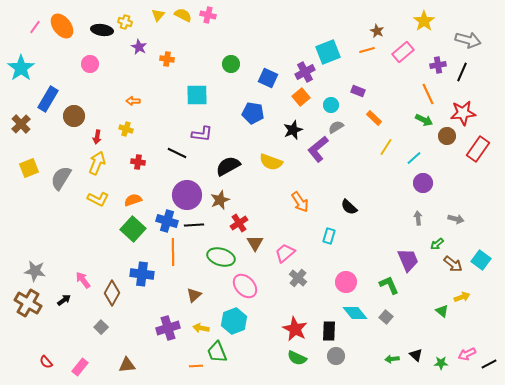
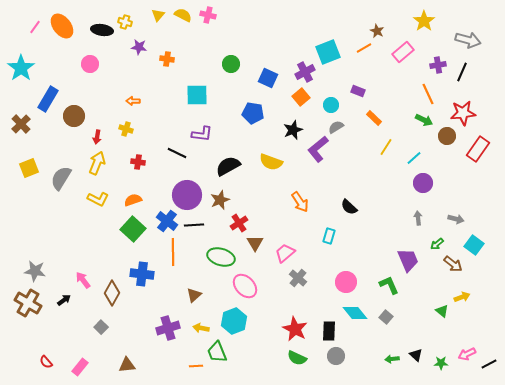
purple star at (139, 47): rotated 21 degrees counterclockwise
orange line at (367, 50): moved 3 px left, 2 px up; rotated 14 degrees counterclockwise
blue cross at (167, 221): rotated 20 degrees clockwise
cyan square at (481, 260): moved 7 px left, 15 px up
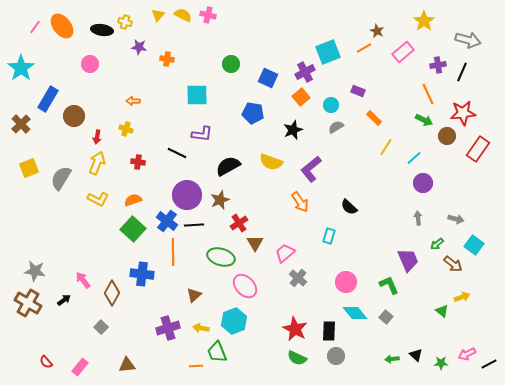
purple L-shape at (318, 149): moved 7 px left, 20 px down
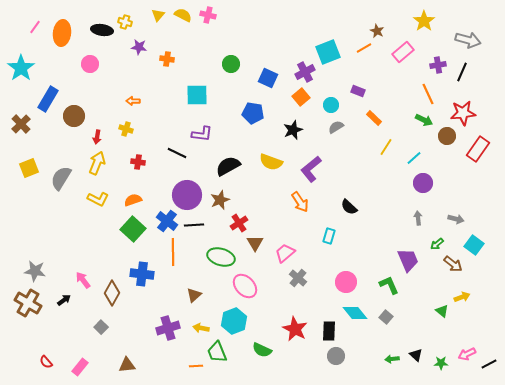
orange ellipse at (62, 26): moved 7 px down; rotated 45 degrees clockwise
green semicircle at (297, 358): moved 35 px left, 8 px up
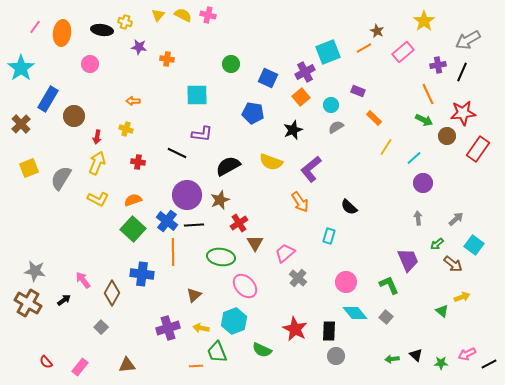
gray arrow at (468, 40): rotated 135 degrees clockwise
gray arrow at (456, 219): rotated 56 degrees counterclockwise
green ellipse at (221, 257): rotated 8 degrees counterclockwise
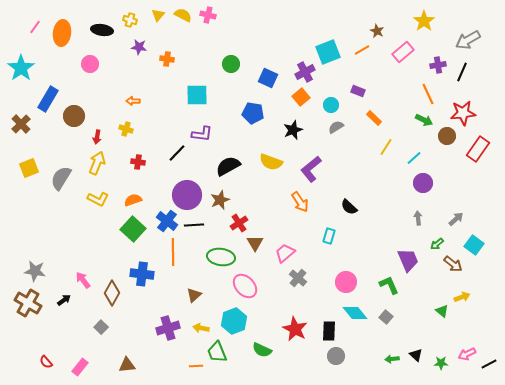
yellow cross at (125, 22): moved 5 px right, 2 px up
orange line at (364, 48): moved 2 px left, 2 px down
black line at (177, 153): rotated 72 degrees counterclockwise
